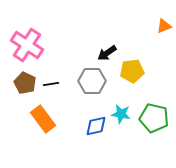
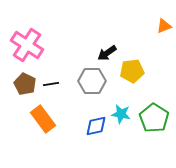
brown pentagon: moved 1 px down
green pentagon: rotated 20 degrees clockwise
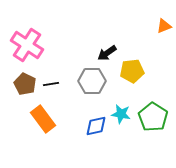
green pentagon: moved 1 px left, 1 px up
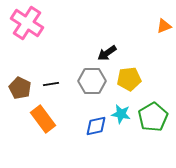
pink cross: moved 22 px up
yellow pentagon: moved 3 px left, 8 px down
brown pentagon: moved 5 px left, 4 px down
green pentagon: rotated 8 degrees clockwise
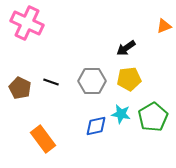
pink cross: rotated 8 degrees counterclockwise
black arrow: moved 19 px right, 5 px up
black line: moved 2 px up; rotated 28 degrees clockwise
orange rectangle: moved 20 px down
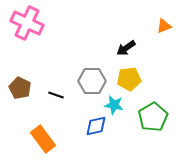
black line: moved 5 px right, 13 px down
cyan star: moved 7 px left, 9 px up
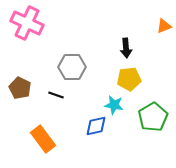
black arrow: rotated 60 degrees counterclockwise
gray hexagon: moved 20 px left, 14 px up
